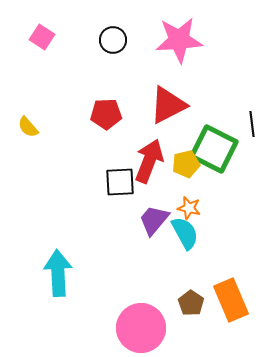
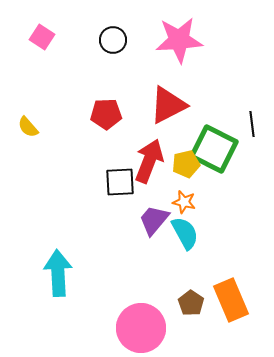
orange star: moved 5 px left, 6 px up
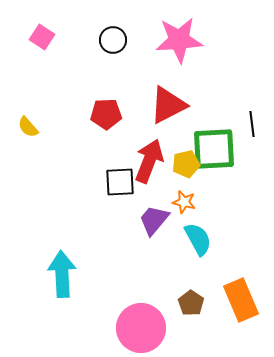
green square: rotated 30 degrees counterclockwise
cyan semicircle: moved 13 px right, 6 px down
cyan arrow: moved 4 px right, 1 px down
orange rectangle: moved 10 px right
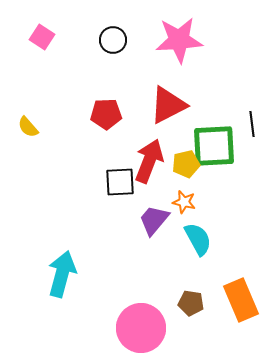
green square: moved 3 px up
cyan arrow: rotated 18 degrees clockwise
brown pentagon: rotated 25 degrees counterclockwise
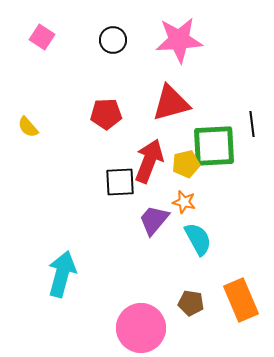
red triangle: moved 3 px right, 2 px up; rotated 12 degrees clockwise
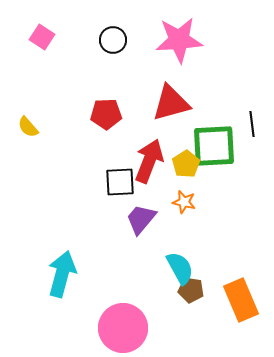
yellow pentagon: rotated 20 degrees counterclockwise
purple trapezoid: moved 13 px left, 1 px up
cyan semicircle: moved 18 px left, 29 px down
brown pentagon: moved 13 px up
pink circle: moved 18 px left
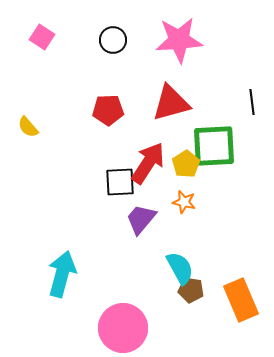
red pentagon: moved 2 px right, 4 px up
black line: moved 22 px up
red arrow: moved 1 px left, 2 px down; rotated 12 degrees clockwise
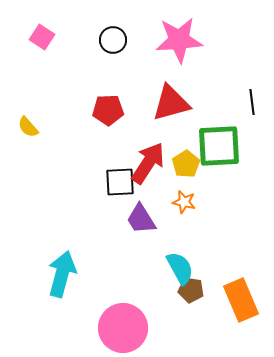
green square: moved 5 px right
purple trapezoid: rotated 72 degrees counterclockwise
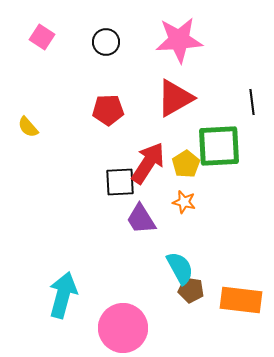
black circle: moved 7 px left, 2 px down
red triangle: moved 4 px right, 5 px up; rotated 15 degrees counterclockwise
cyan arrow: moved 1 px right, 21 px down
orange rectangle: rotated 60 degrees counterclockwise
